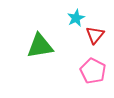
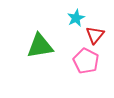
pink pentagon: moved 7 px left, 10 px up
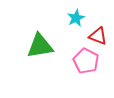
red triangle: moved 3 px right, 1 px down; rotated 48 degrees counterclockwise
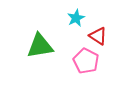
red triangle: rotated 12 degrees clockwise
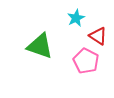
green triangle: rotated 28 degrees clockwise
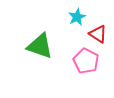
cyan star: moved 1 px right, 1 px up
red triangle: moved 2 px up
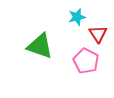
cyan star: rotated 12 degrees clockwise
red triangle: rotated 24 degrees clockwise
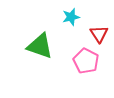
cyan star: moved 6 px left
red triangle: moved 1 px right
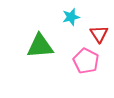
green triangle: rotated 24 degrees counterclockwise
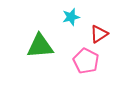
red triangle: rotated 30 degrees clockwise
